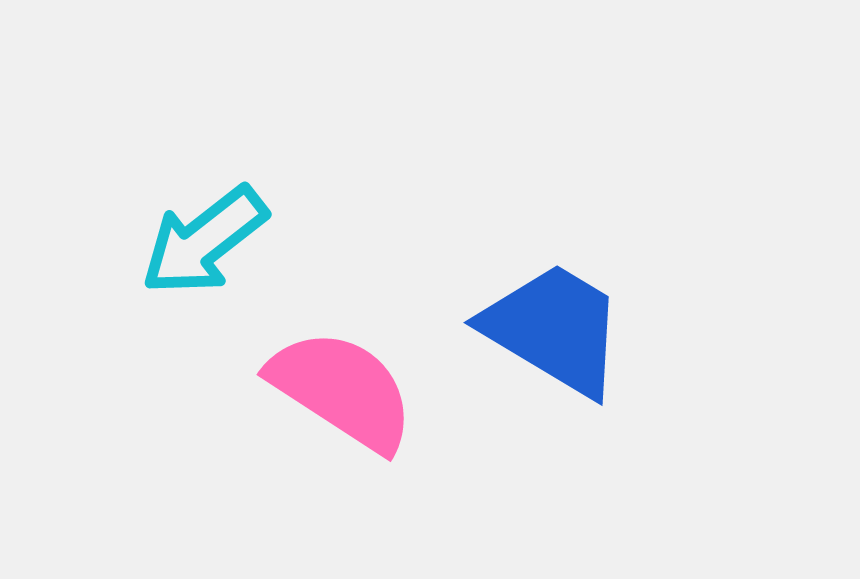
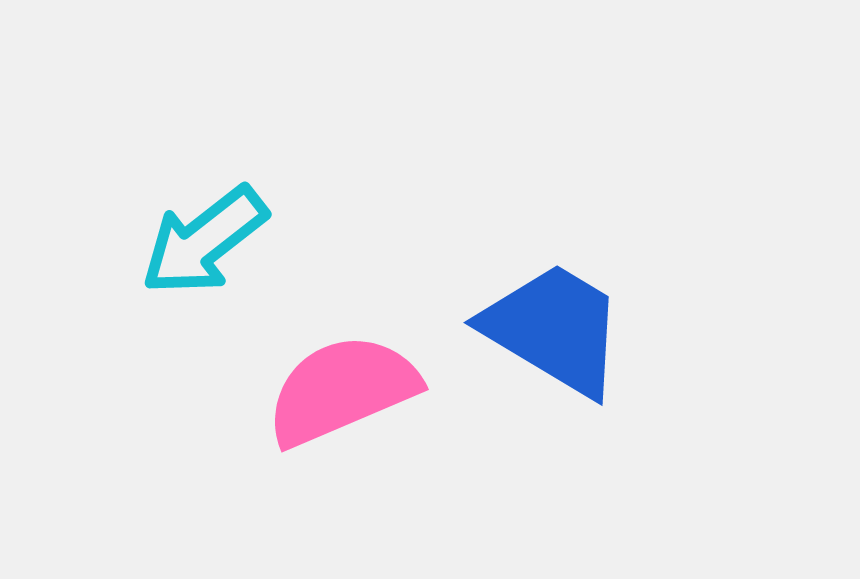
pink semicircle: rotated 56 degrees counterclockwise
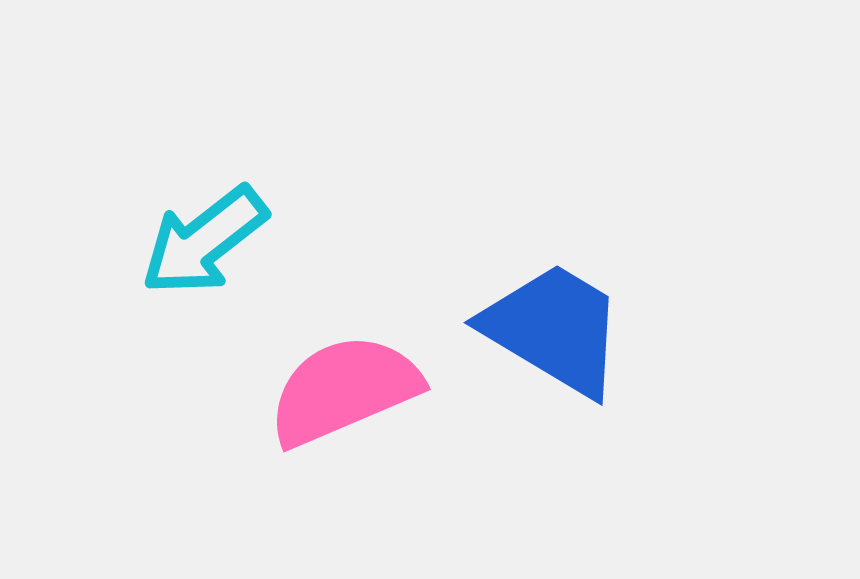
pink semicircle: moved 2 px right
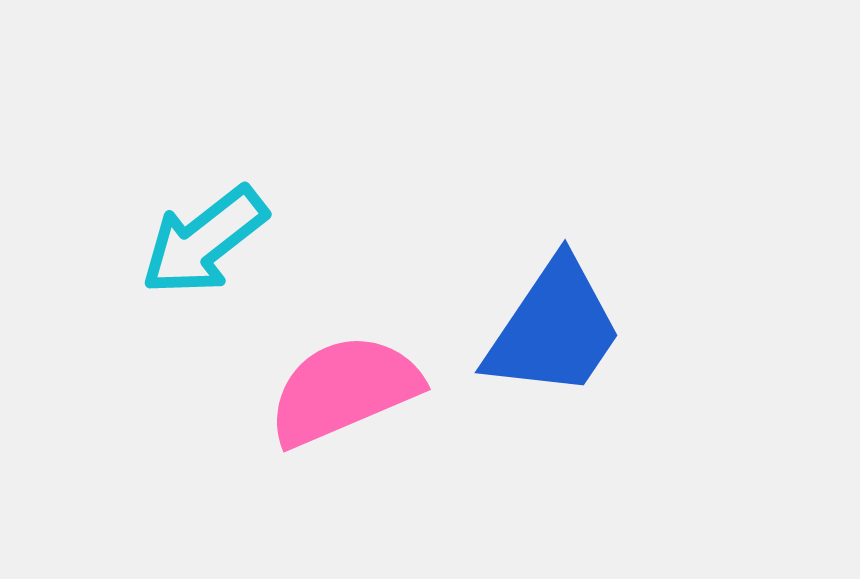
blue trapezoid: rotated 93 degrees clockwise
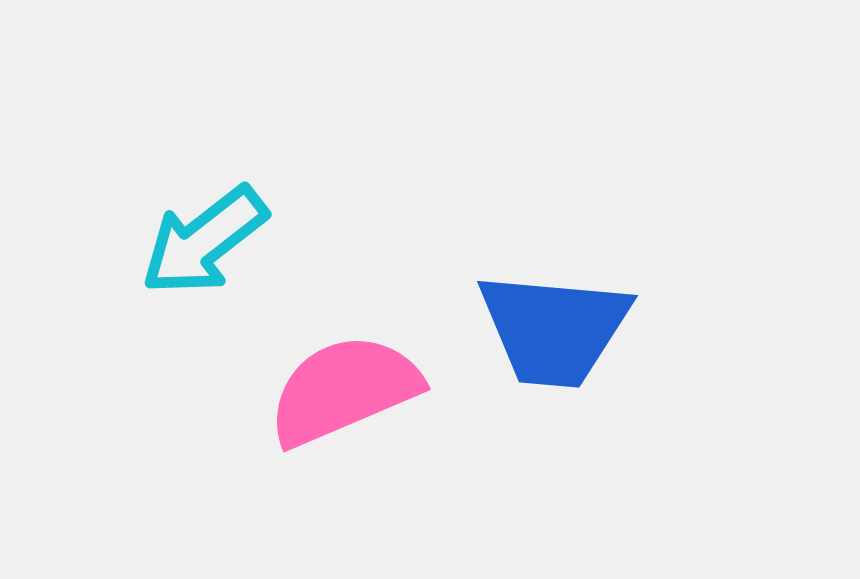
blue trapezoid: rotated 61 degrees clockwise
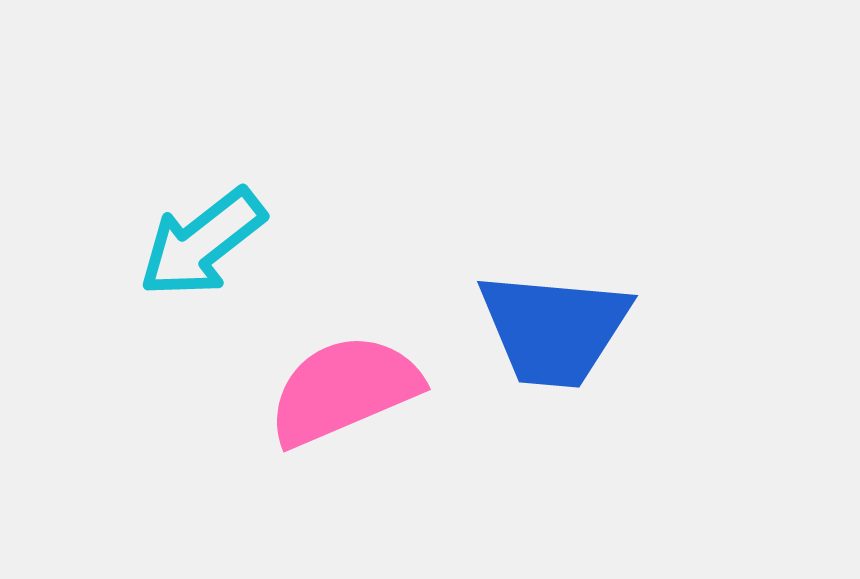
cyan arrow: moved 2 px left, 2 px down
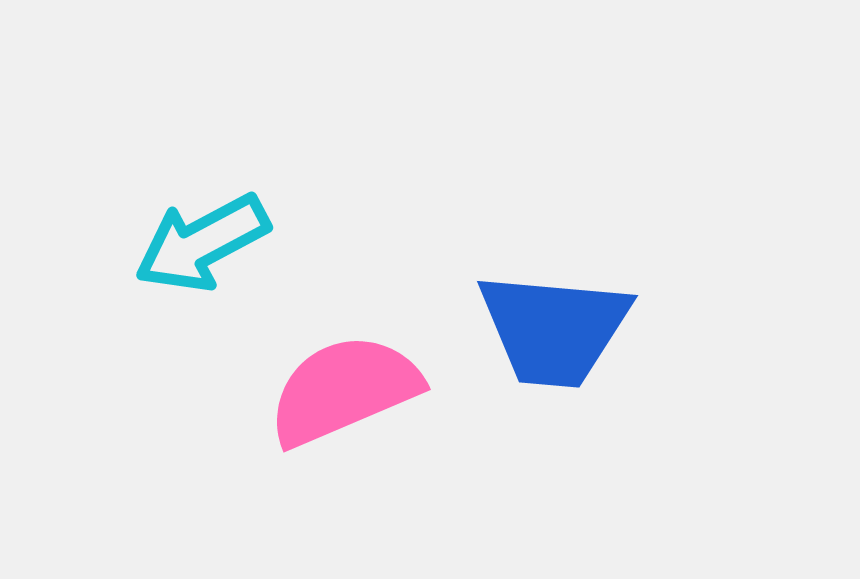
cyan arrow: rotated 10 degrees clockwise
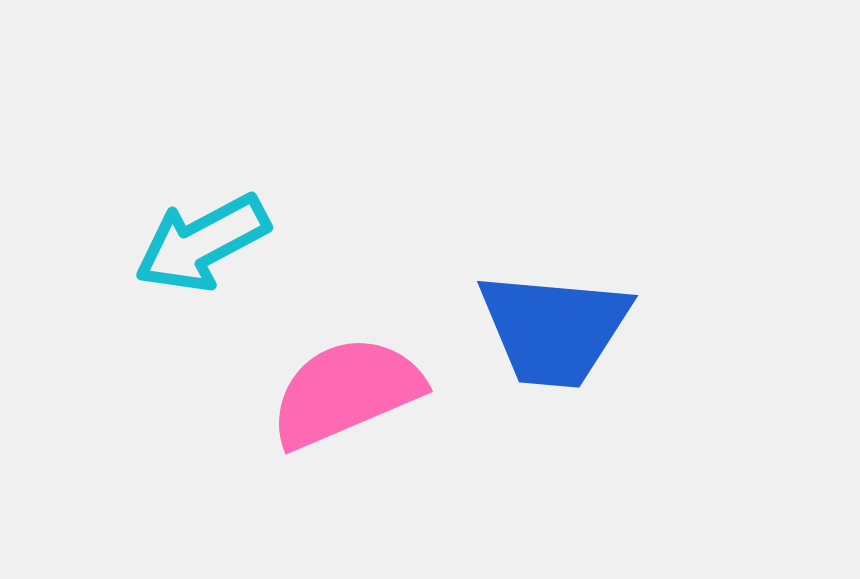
pink semicircle: moved 2 px right, 2 px down
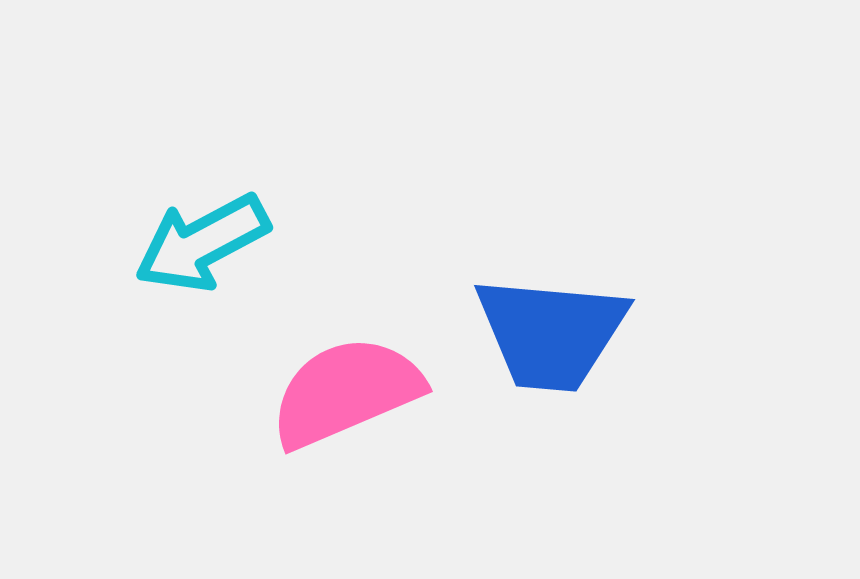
blue trapezoid: moved 3 px left, 4 px down
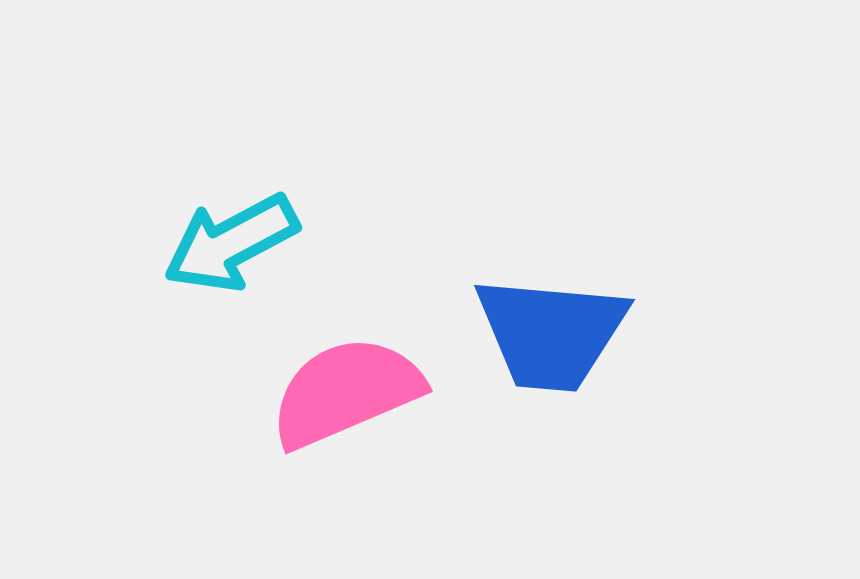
cyan arrow: moved 29 px right
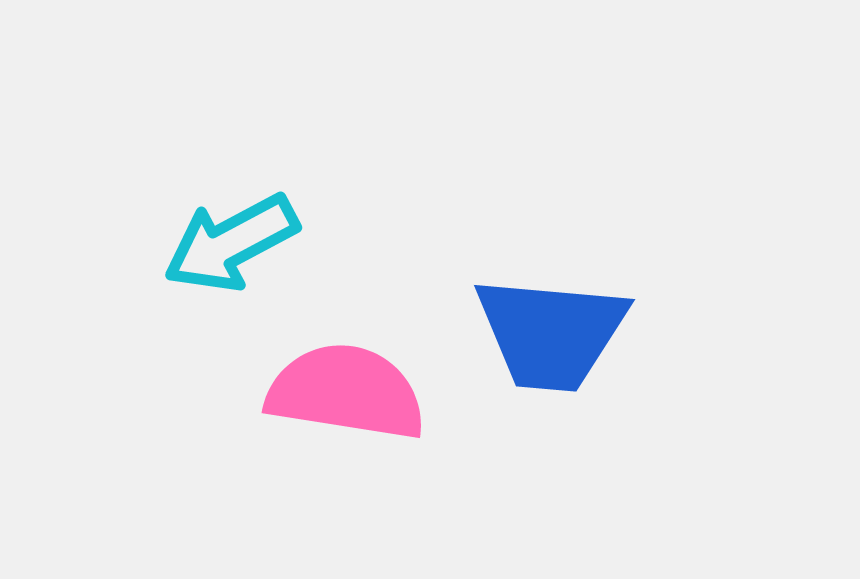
pink semicircle: rotated 32 degrees clockwise
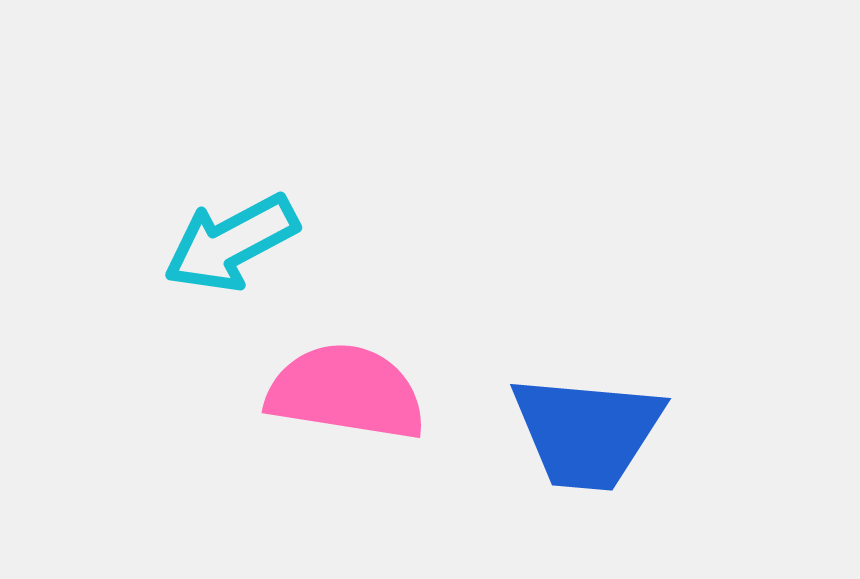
blue trapezoid: moved 36 px right, 99 px down
